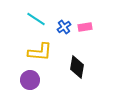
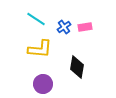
yellow L-shape: moved 3 px up
purple circle: moved 13 px right, 4 px down
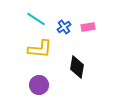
pink rectangle: moved 3 px right
purple circle: moved 4 px left, 1 px down
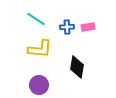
blue cross: moved 3 px right; rotated 32 degrees clockwise
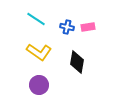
blue cross: rotated 16 degrees clockwise
yellow L-shape: moved 1 px left, 3 px down; rotated 30 degrees clockwise
black diamond: moved 5 px up
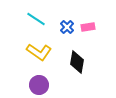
blue cross: rotated 32 degrees clockwise
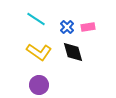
black diamond: moved 4 px left, 10 px up; rotated 25 degrees counterclockwise
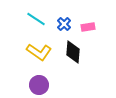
blue cross: moved 3 px left, 3 px up
black diamond: rotated 20 degrees clockwise
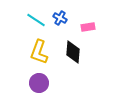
cyan line: moved 1 px down
blue cross: moved 4 px left, 6 px up; rotated 16 degrees counterclockwise
yellow L-shape: rotated 75 degrees clockwise
purple circle: moved 2 px up
